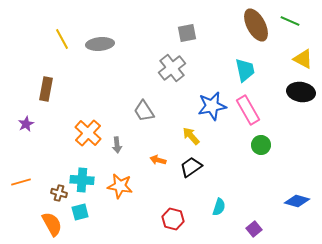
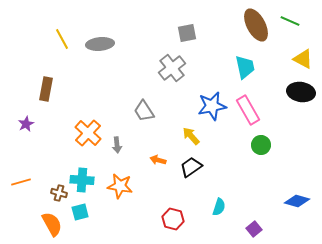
cyan trapezoid: moved 3 px up
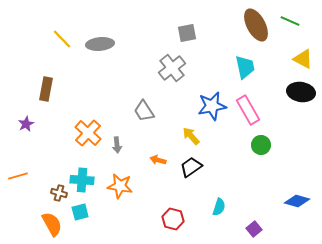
yellow line: rotated 15 degrees counterclockwise
orange line: moved 3 px left, 6 px up
